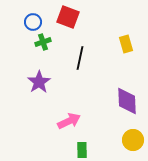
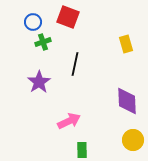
black line: moved 5 px left, 6 px down
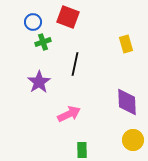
purple diamond: moved 1 px down
pink arrow: moved 7 px up
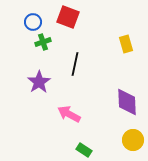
pink arrow: rotated 125 degrees counterclockwise
green rectangle: moved 2 px right; rotated 56 degrees counterclockwise
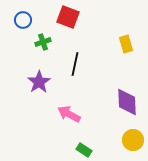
blue circle: moved 10 px left, 2 px up
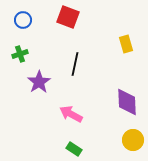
green cross: moved 23 px left, 12 px down
pink arrow: moved 2 px right
green rectangle: moved 10 px left, 1 px up
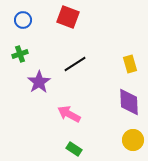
yellow rectangle: moved 4 px right, 20 px down
black line: rotated 45 degrees clockwise
purple diamond: moved 2 px right
pink arrow: moved 2 px left
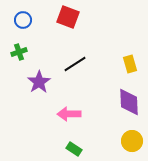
green cross: moved 1 px left, 2 px up
pink arrow: rotated 30 degrees counterclockwise
yellow circle: moved 1 px left, 1 px down
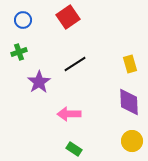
red square: rotated 35 degrees clockwise
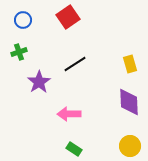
yellow circle: moved 2 px left, 5 px down
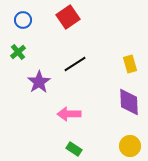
green cross: moved 1 px left; rotated 21 degrees counterclockwise
